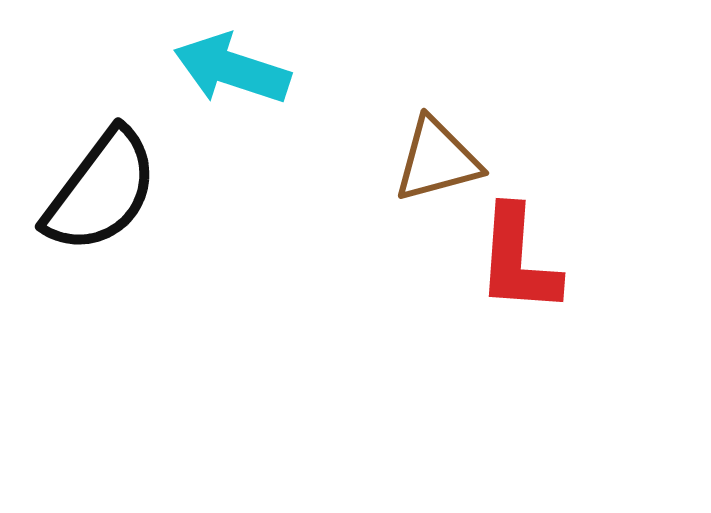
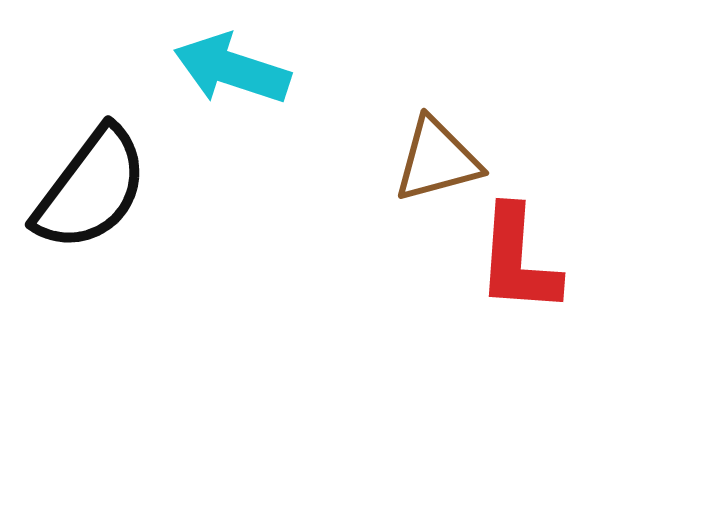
black semicircle: moved 10 px left, 2 px up
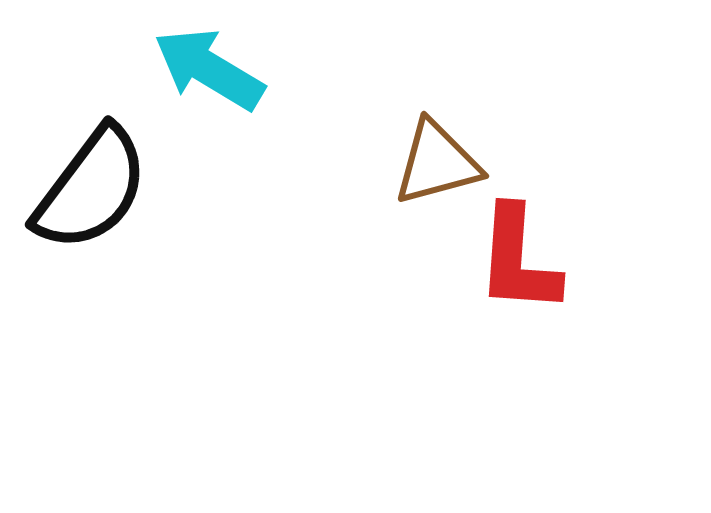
cyan arrow: moved 23 px left; rotated 13 degrees clockwise
brown triangle: moved 3 px down
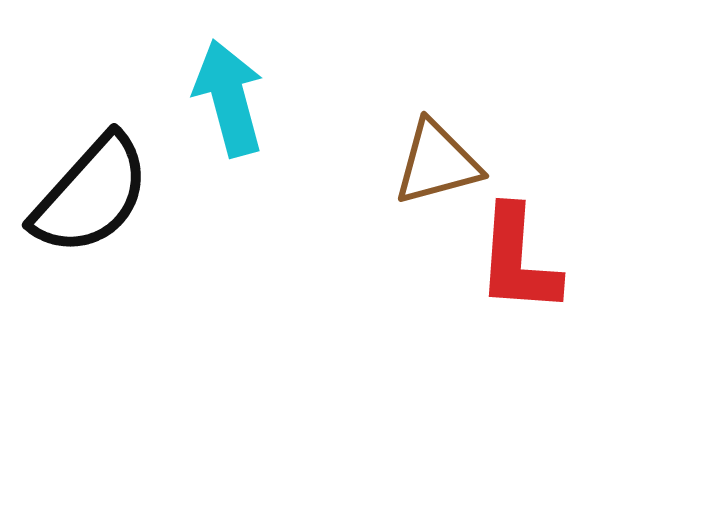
cyan arrow: moved 20 px right, 29 px down; rotated 44 degrees clockwise
black semicircle: moved 6 px down; rotated 5 degrees clockwise
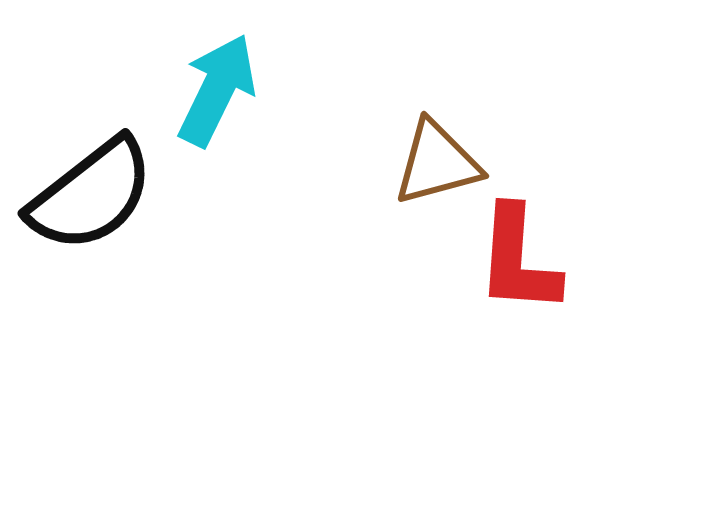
cyan arrow: moved 12 px left, 8 px up; rotated 41 degrees clockwise
black semicircle: rotated 10 degrees clockwise
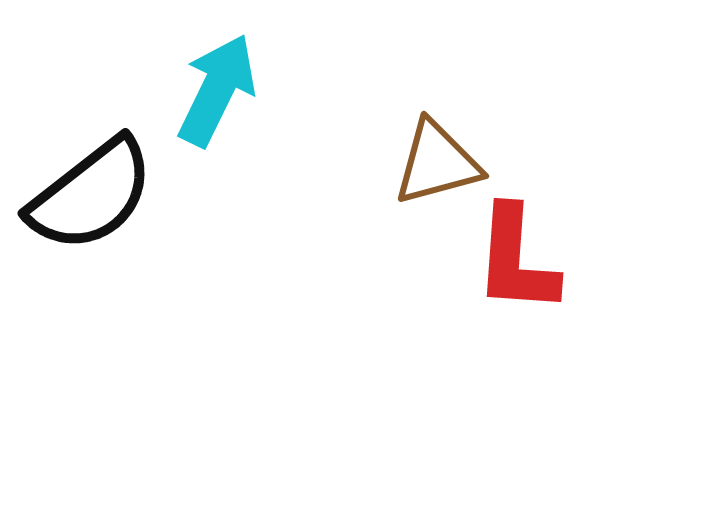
red L-shape: moved 2 px left
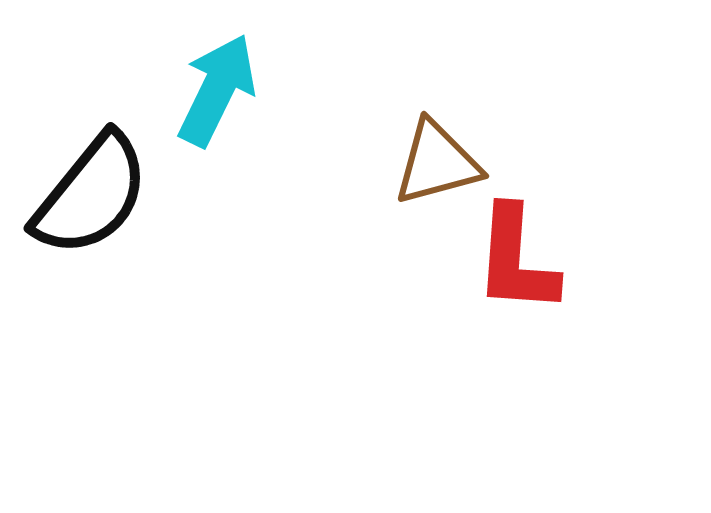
black semicircle: rotated 13 degrees counterclockwise
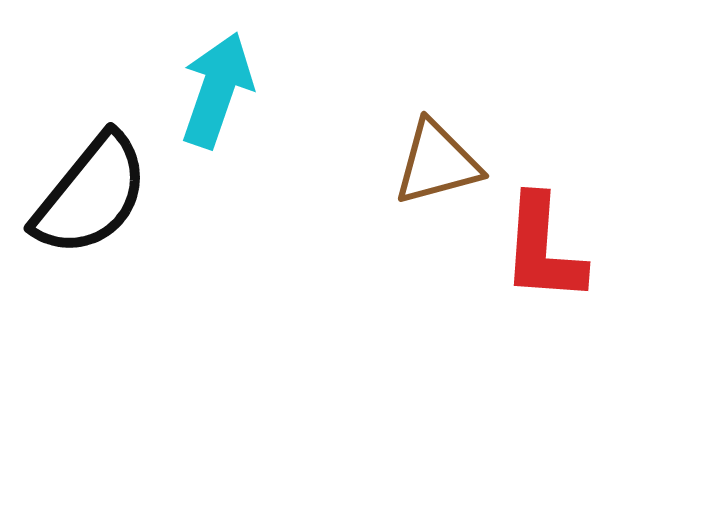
cyan arrow: rotated 7 degrees counterclockwise
red L-shape: moved 27 px right, 11 px up
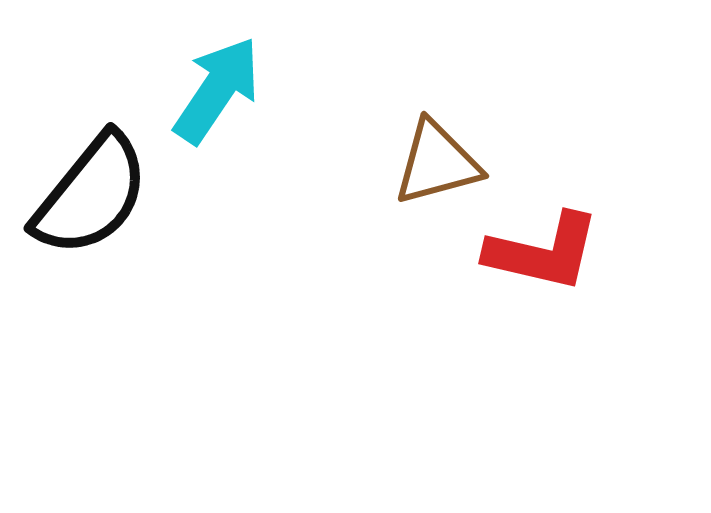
cyan arrow: rotated 15 degrees clockwise
red L-shape: moved 3 px down; rotated 81 degrees counterclockwise
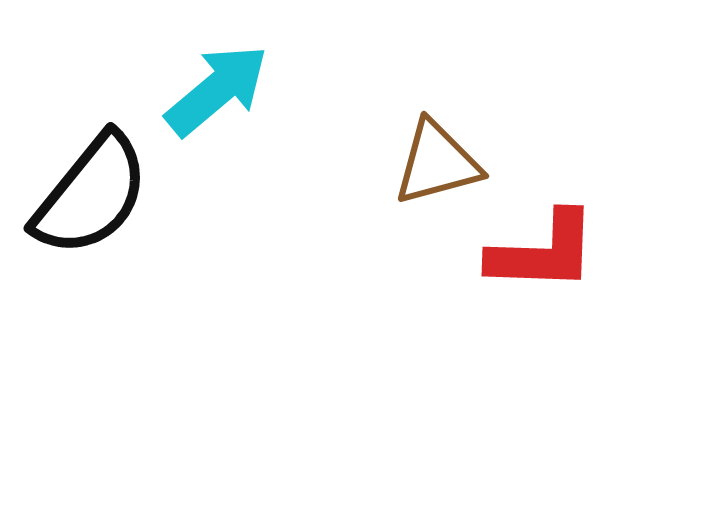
cyan arrow: rotated 16 degrees clockwise
red L-shape: rotated 11 degrees counterclockwise
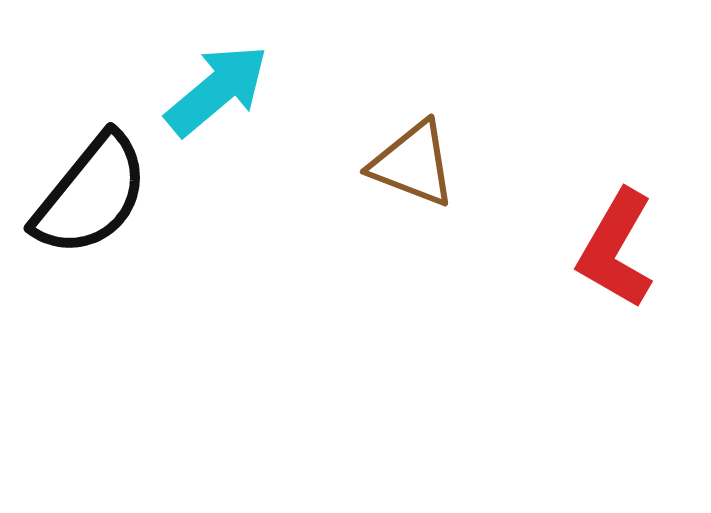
brown triangle: moved 24 px left, 1 px down; rotated 36 degrees clockwise
red L-shape: moved 73 px right, 3 px up; rotated 118 degrees clockwise
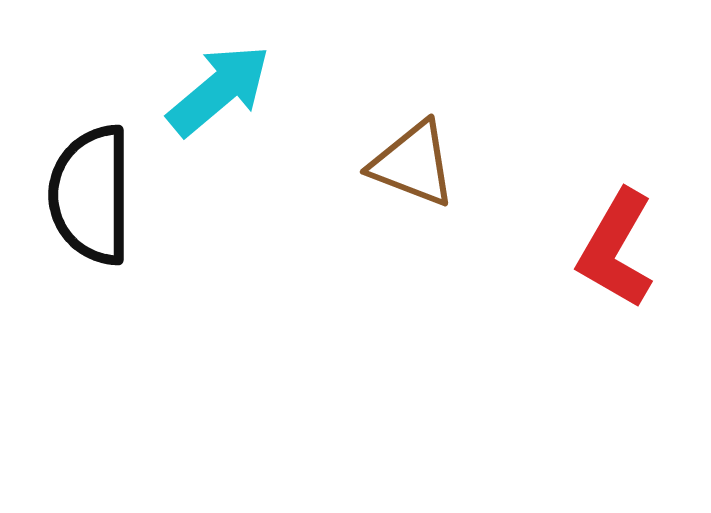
cyan arrow: moved 2 px right
black semicircle: rotated 141 degrees clockwise
